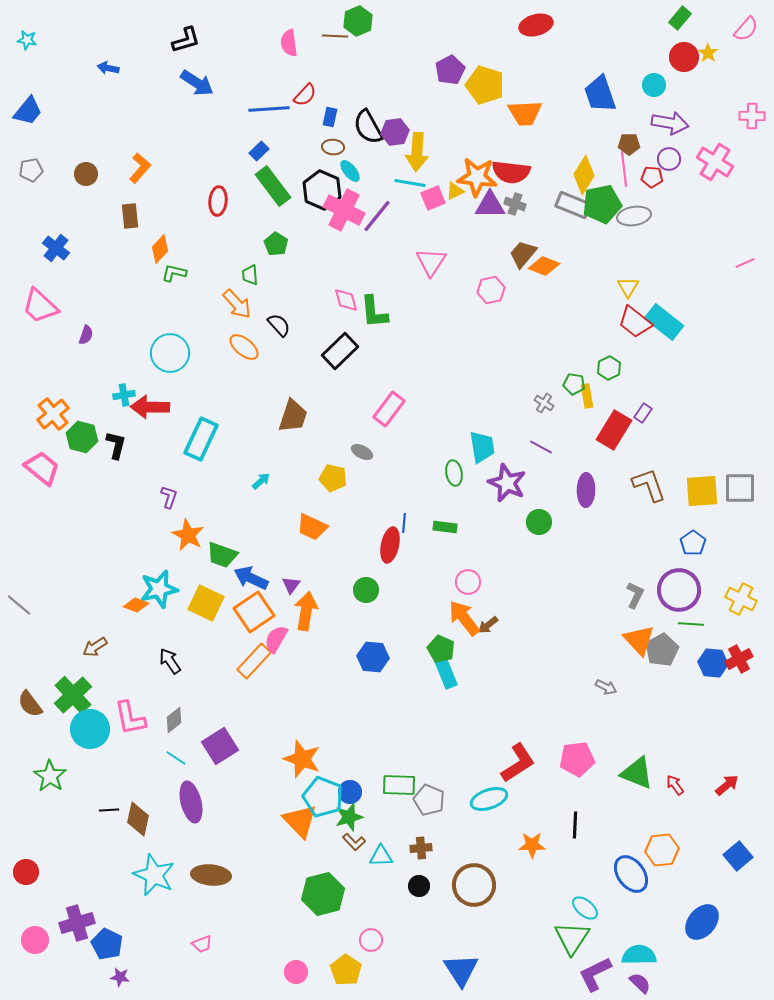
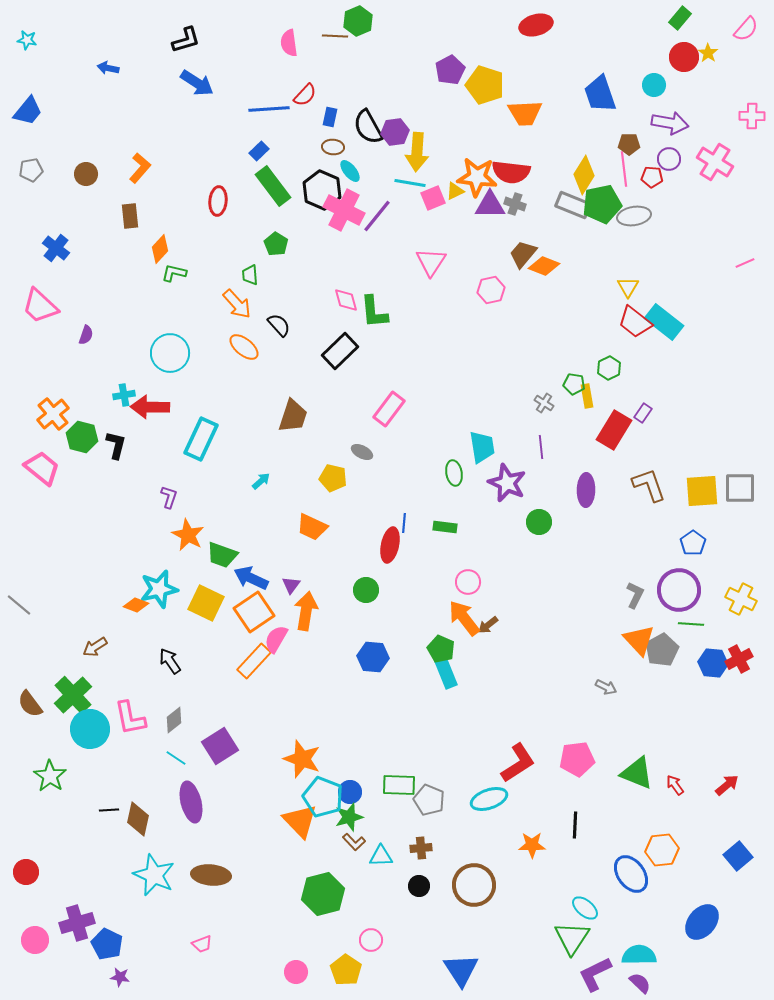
purple line at (541, 447): rotated 55 degrees clockwise
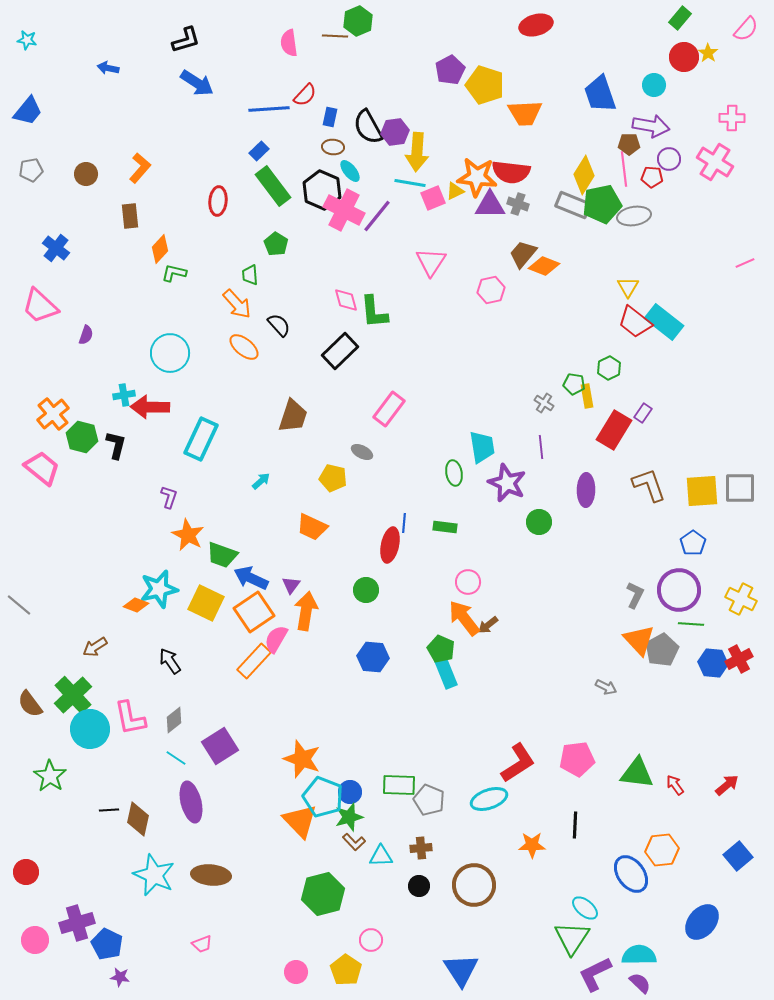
pink cross at (752, 116): moved 20 px left, 2 px down
purple arrow at (670, 123): moved 19 px left, 3 px down
gray cross at (515, 204): moved 3 px right
green triangle at (637, 773): rotated 15 degrees counterclockwise
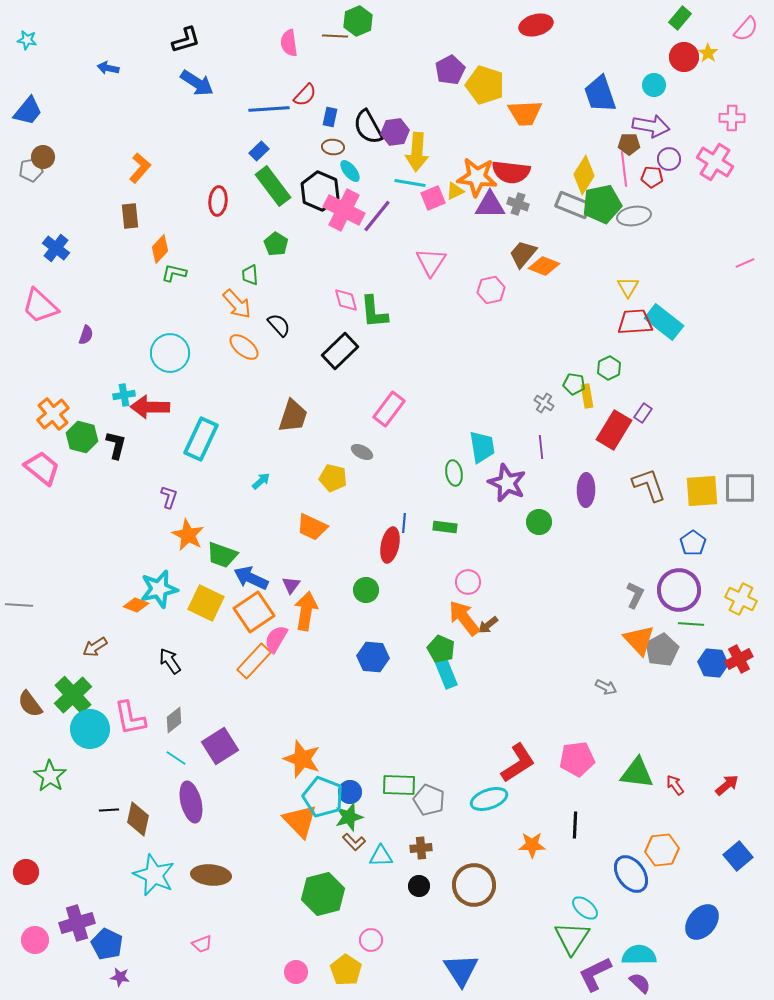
brown circle at (86, 174): moved 43 px left, 17 px up
black hexagon at (322, 190): moved 2 px left, 1 px down
red trapezoid at (635, 322): rotated 138 degrees clockwise
gray line at (19, 605): rotated 36 degrees counterclockwise
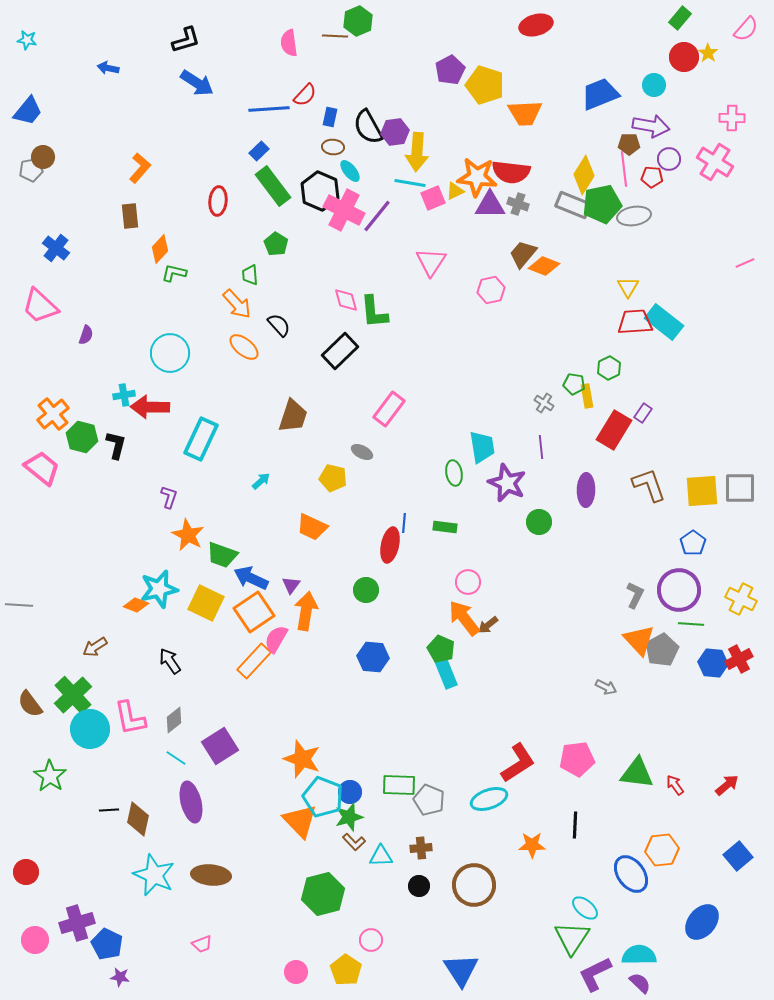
blue trapezoid at (600, 94): rotated 87 degrees clockwise
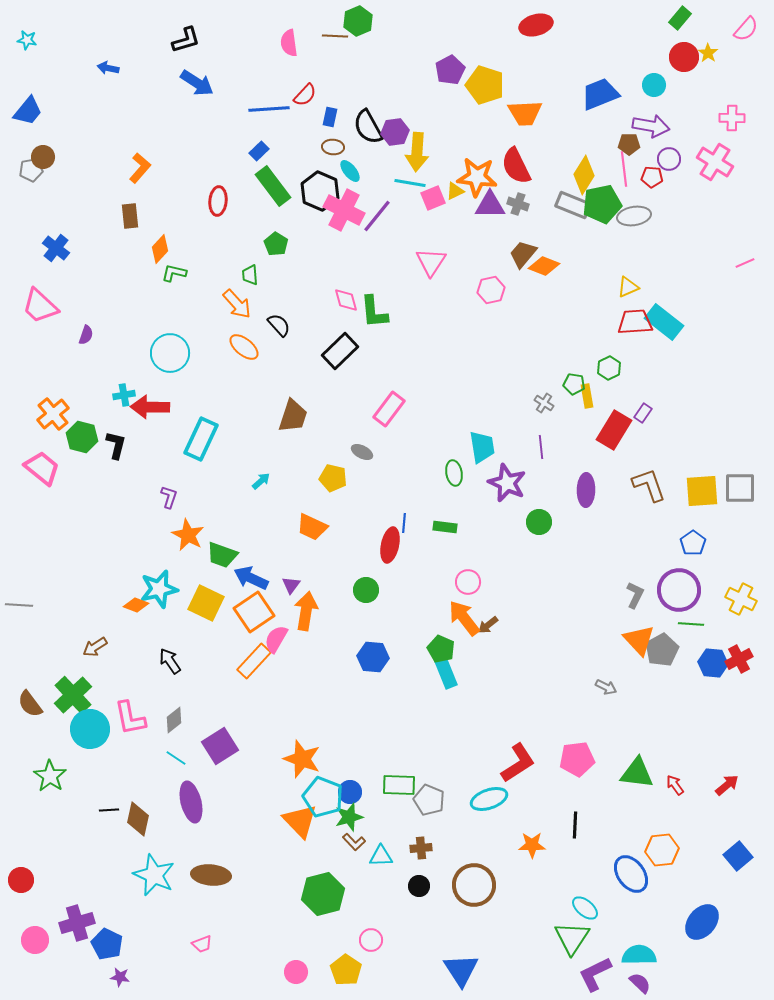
red semicircle at (511, 172): moved 5 px right, 6 px up; rotated 57 degrees clockwise
yellow triangle at (628, 287): rotated 35 degrees clockwise
red circle at (26, 872): moved 5 px left, 8 px down
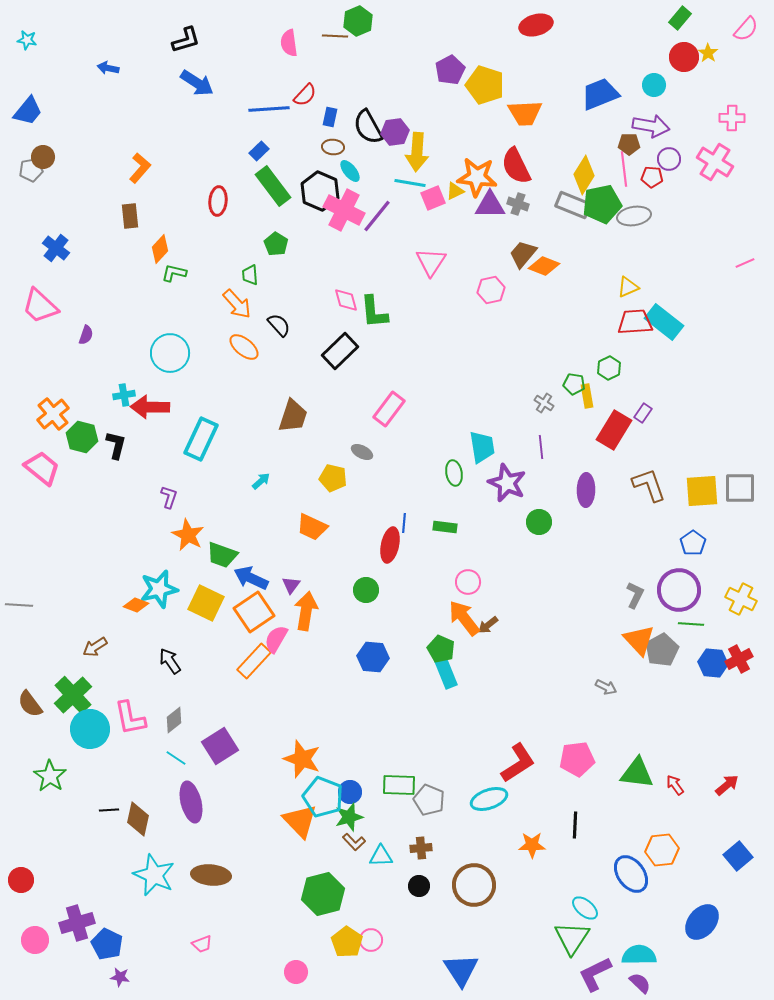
yellow pentagon at (346, 970): moved 1 px right, 28 px up
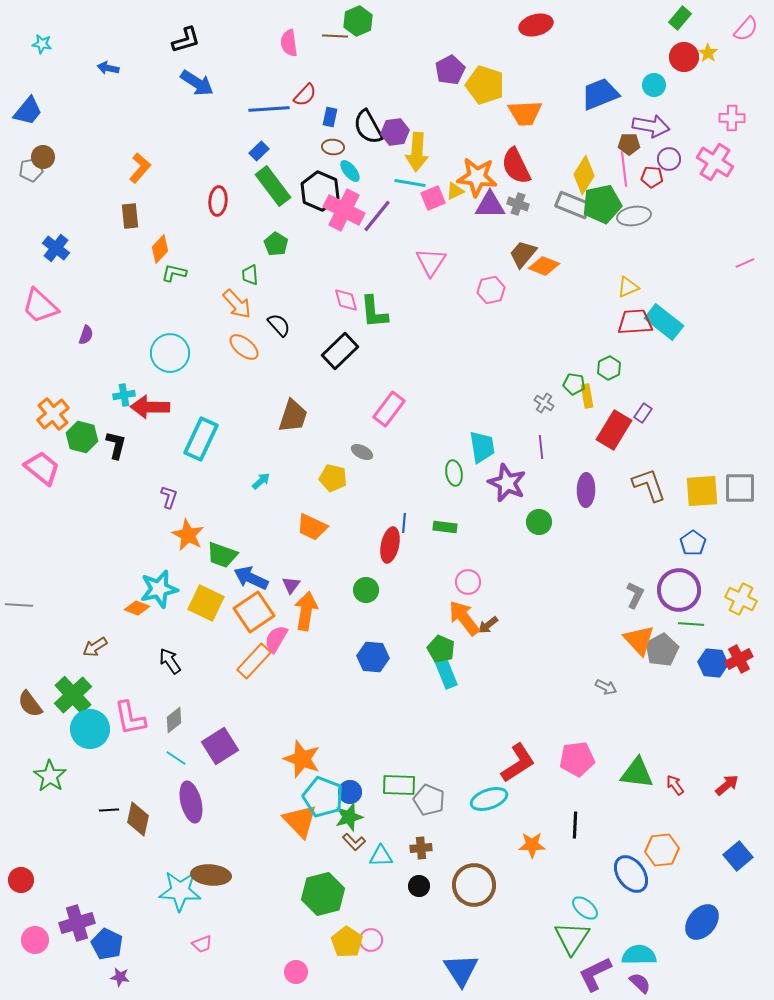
cyan star at (27, 40): moved 15 px right, 4 px down
orange diamond at (136, 605): moved 1 px right, 3 px down
cyan star at (154, 875): moved 26 px right, 16 px down; rotated 21 degrees counterclockwise
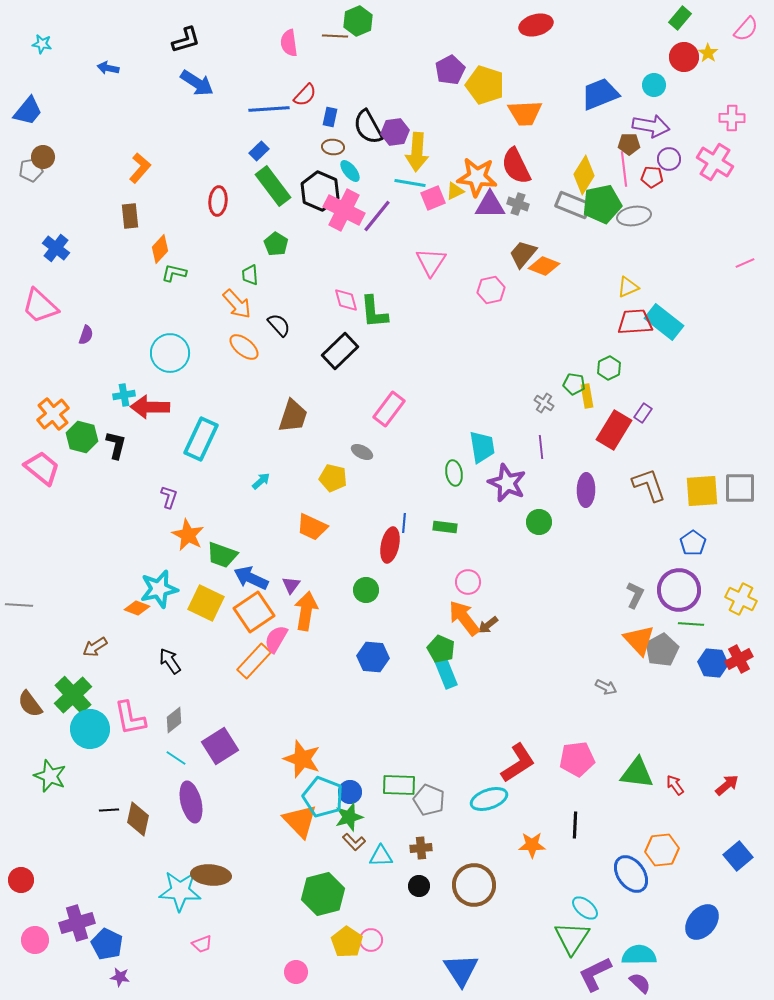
green star at (50, 776): rotated 12 degrees counterclockwise
